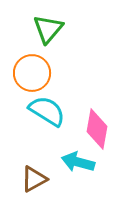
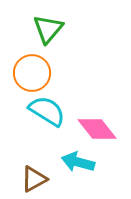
pink diamond: rotated 48 degrees counterclockwise
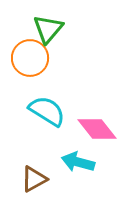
orange circle: moved 2 px left, 15 px up
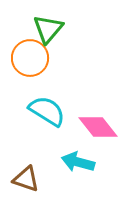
pink diamond: moved 1 px right, 2 px up
brown triangle: moved 8 px left; rotated 48 degrees clockwise
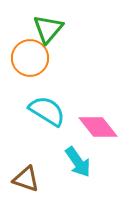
cyan arrow: rotated 140 degrees counterclockwise
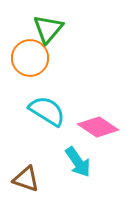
pink diamond: rotated 18 degrees counterclockwise
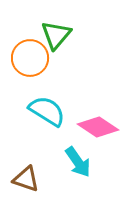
green triangle: moved 8 px right, 6 px down
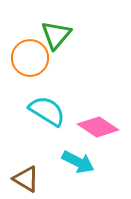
cyan arrow: rotated 28 degrees counterclockwise
brown triangle: rotated 12 degrees clockwise
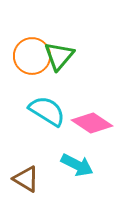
green triangle: moved 3 px right, 21 px down
orange circle: moved 2 px right, 2 px up
pink diamond: moved 6 px left, 4 px up
cyan arrow: moved 1 px left, 3 px down
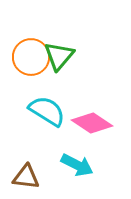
orange circle: moved 1 px left, 1 px down
brown triangle: moved 2 px up; rotated 24 degrees counterclockwise
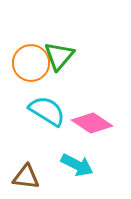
orange circle: moved 6 px down
